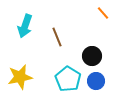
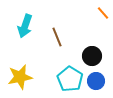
cyan pentagon: moved 2 px right
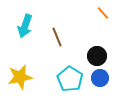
black circle: moved 5 px right
blue circle: moved 4 px right, 3 px up
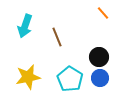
black circle: moved 2 px right, 1 px down
yellow star: moved 8 px right
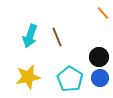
cyan arrow: moved 5 px right, 10 px down
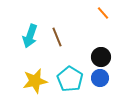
black circle: moved 2 px right
yellow star: moved 7 px right, 4 px down
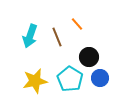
orange line: moved 26 px left, 11 px down
black circle: moved 12 px left
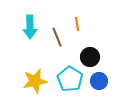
orange line: rotated 32 degrees clockwise
cyan arrow: moved 9 px up; rotated 20 degrees counterclockwise
black circle: moved 1 px right
blue circle: moved 1 px left, 3 px down
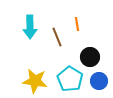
yellow star: rotated 20 degrees clockwise
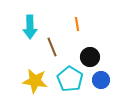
brown line: moved 5 px left, 10 px down
blue circle: moved 2 px right, 1 px up
